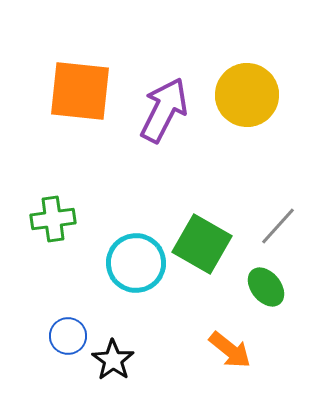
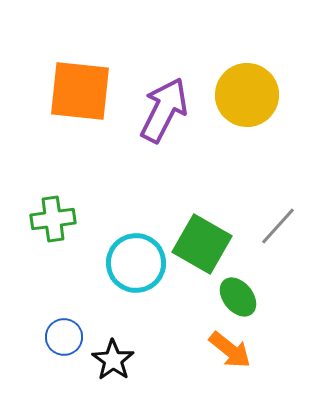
green ellipse: moved 28 px left, 10 px down
blue circle: moved 4 px left, 1 px down
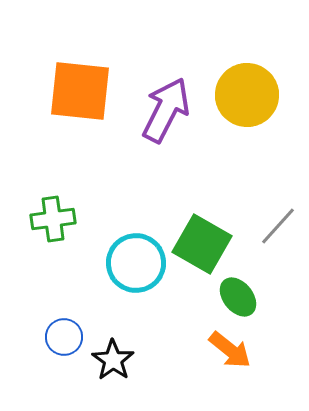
purple arrow: moved 2 px right
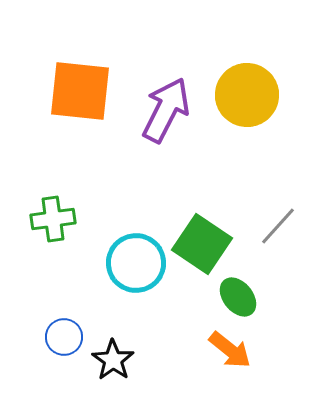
green square: rotated 4 degrees clockwise
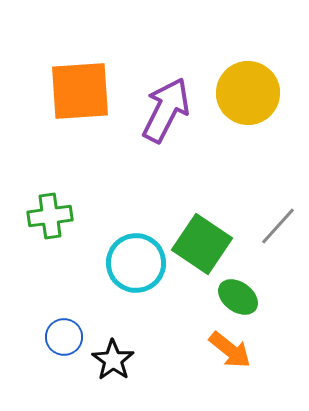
orange square: rotated 10 degrees counterclockwise
yellow circle: moved 1 px right, 2 px up
green cross: moved 3 px left, 3 px up
green ellipse: rotated 15 degrees counterclockwise
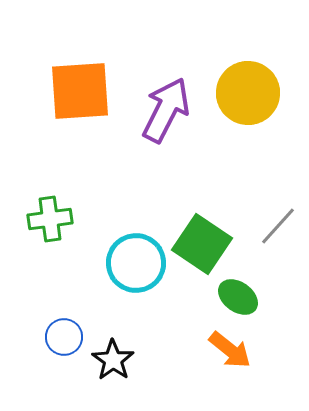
green cross: moved 3 px down
